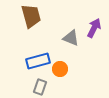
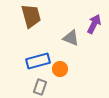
purple arrow: moved 4 px up
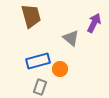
purple arrow: moved 1 px up
gray triangle: rotated 18 degrees clockwise
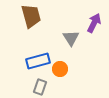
gray triangle: rotated 18 degrees clockwise
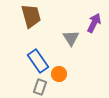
blue rectangle: rotated 70 degrees clockwise
orange circle: moved 1 px left, 5 px down
